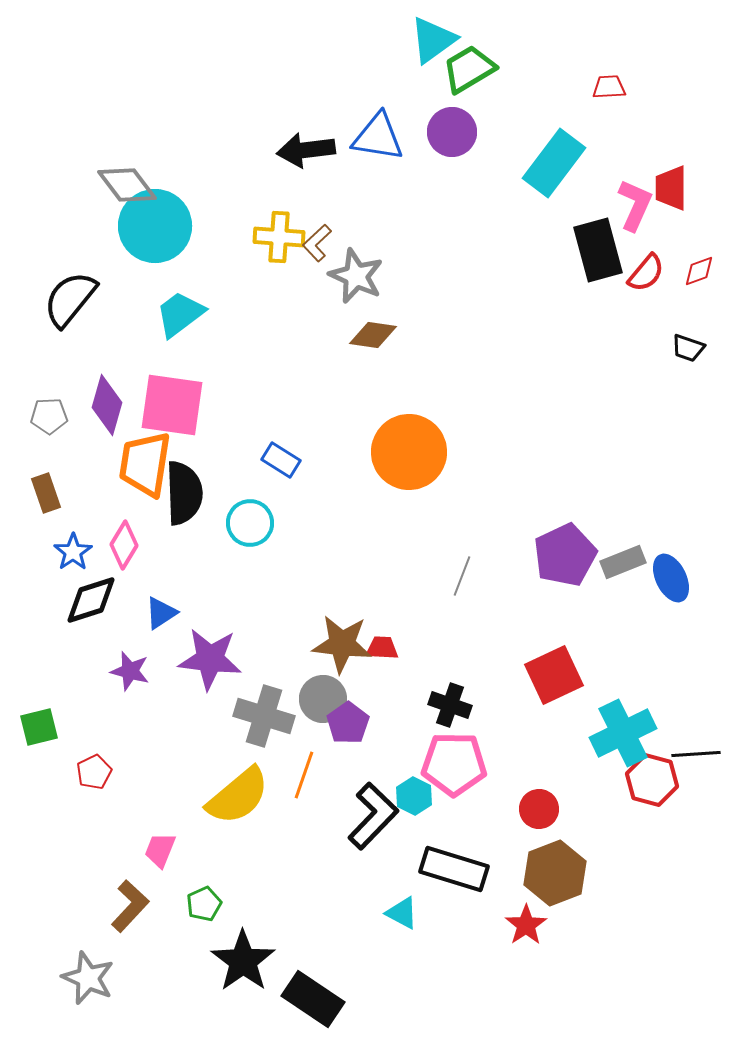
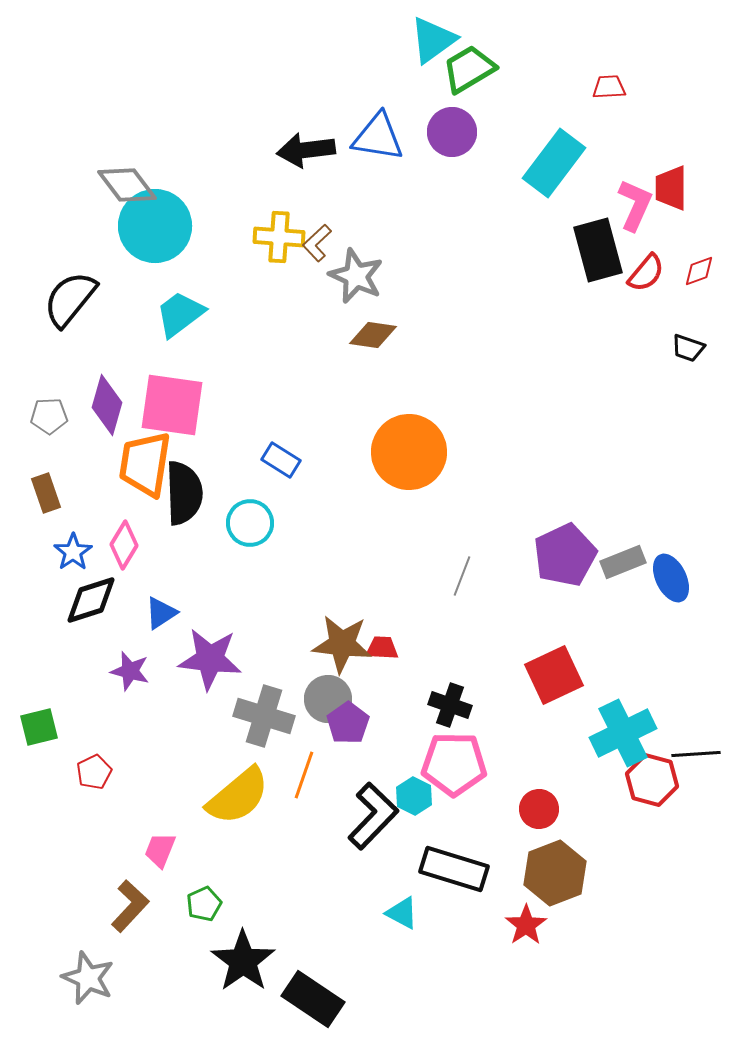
gray circle at (323, 699): moved 5 px right
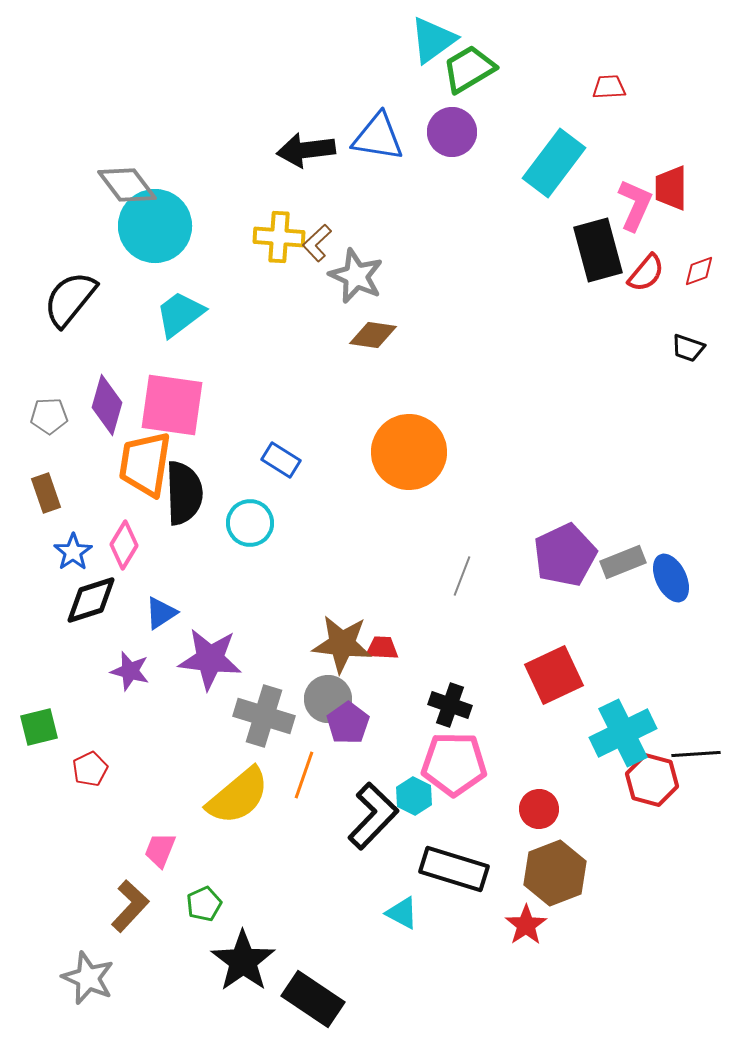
red pentagon at (94, 772): moved 4 px left, 3 px up
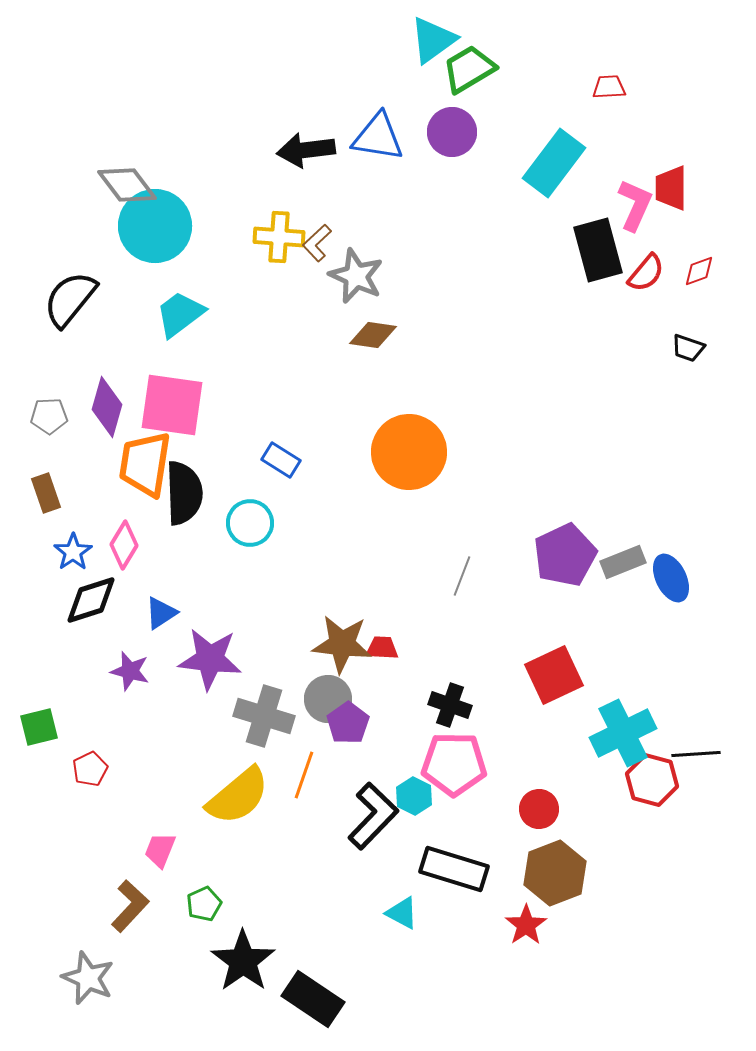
purple diamond at (107, 405): moved 2 px down
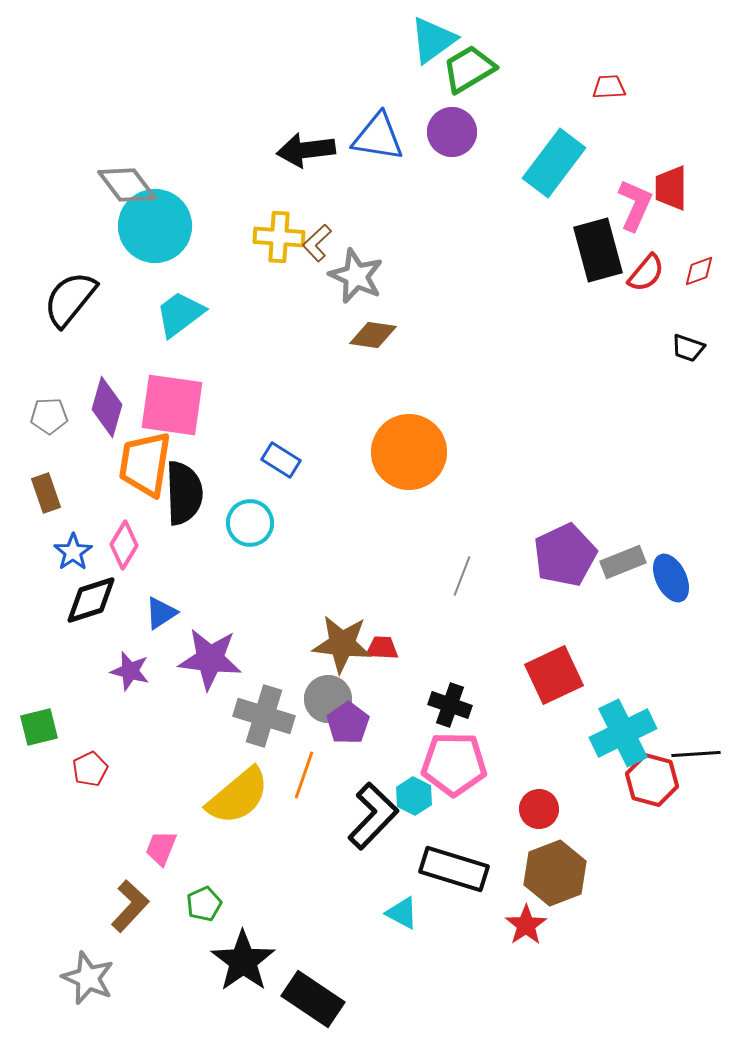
pink trapezoid at (160, 850): moved 1 px right, 2 px up
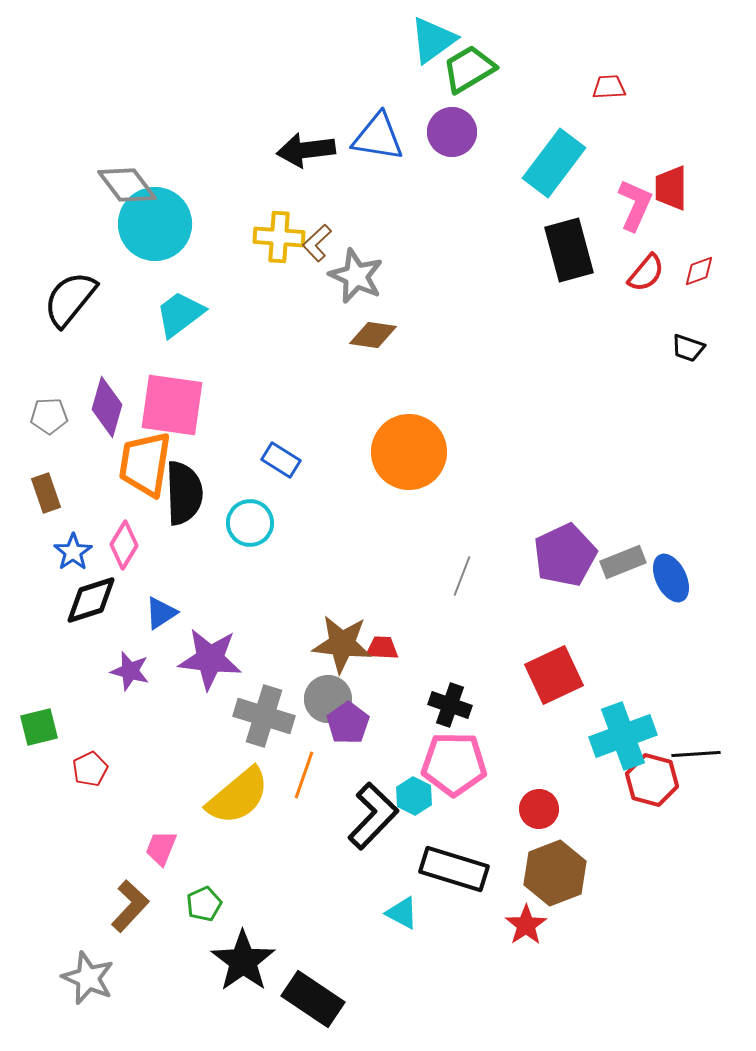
cyan circle at (155, 226): moved 2 px up
black rectangle at (598, 250): moved 29 px left
cyan cross at (623, 733): moved 3 px down; rotated 6 degrees clockwise
